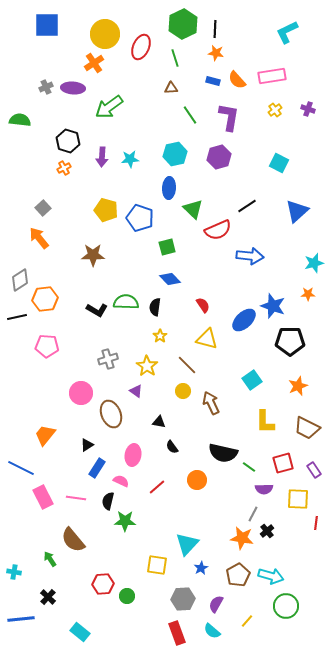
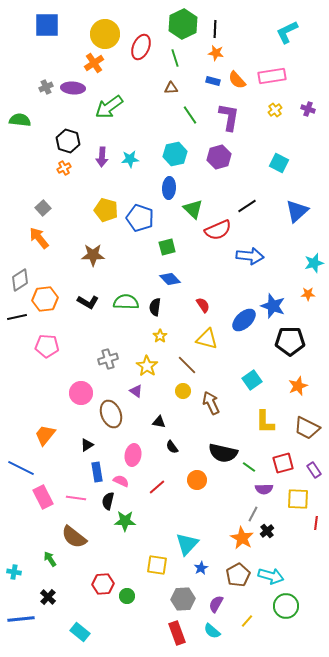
black L-shape at (97, 310): moved 9 px left, 8 px up
blue rectangle at (97, 468): moved 4 px down; rotated 42 degrees counterclockwise
orange star at (242, 538): rotated 20 degrees clockwise
brown semicircle at (73, 540): moved 1 px right, 3 px up; rotated 12 degrees counterclockwise
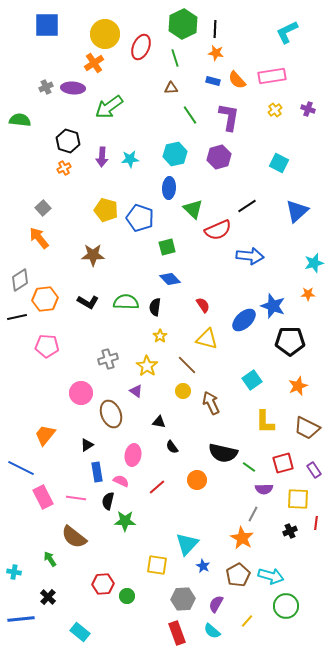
black cross at (267, 531): moved 23 px right; rotated 16 degrees clockwise
blue star at (201, 568): moved 2 px right, 2 px up; rotated 16 degrees counterclockwise
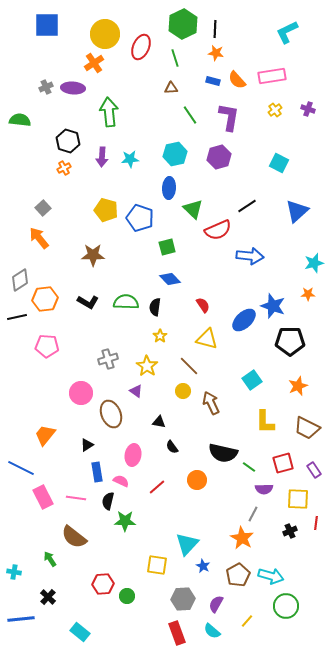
green arrow at (109, 107): moved 5 px down; rotated 120 degrees clockwise
brown line at (187, 365): moved 2 px right, 1 px down
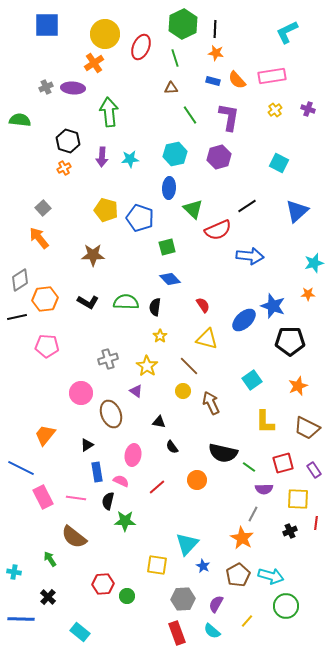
blue line at (21, 619): rotated 8 degrees clockwise
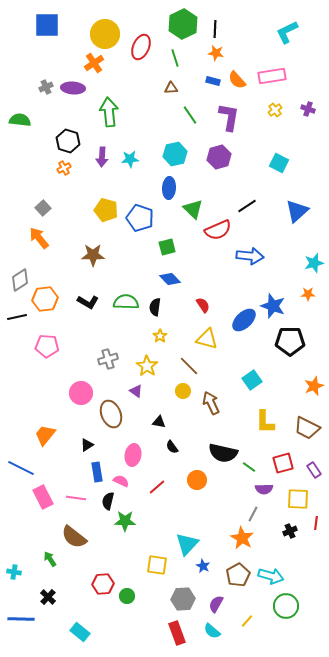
orange star at (298, 386): moved 16 px right
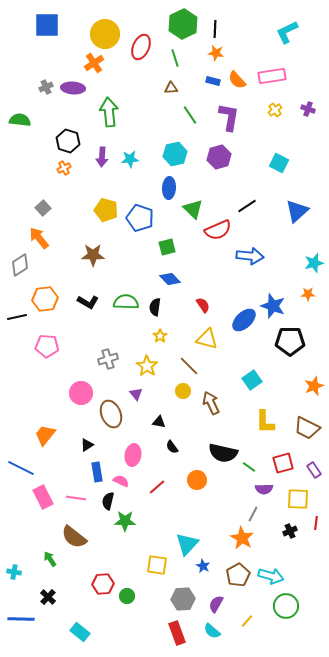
gray diamond at (20, 280): moved 15 px up
purple triangle at (136, 391): moved 3 px down; rotated 16 degrees clockwise
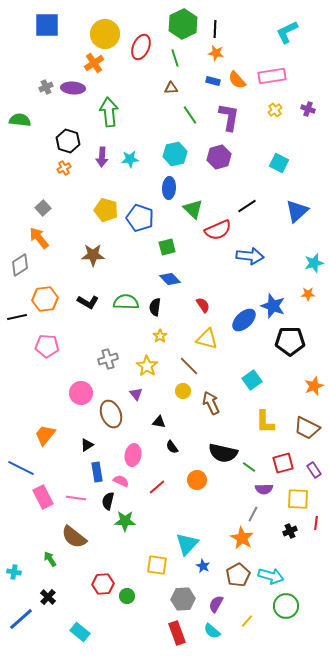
blue line at (21, 619): rotated 44 degrees counterclockwise
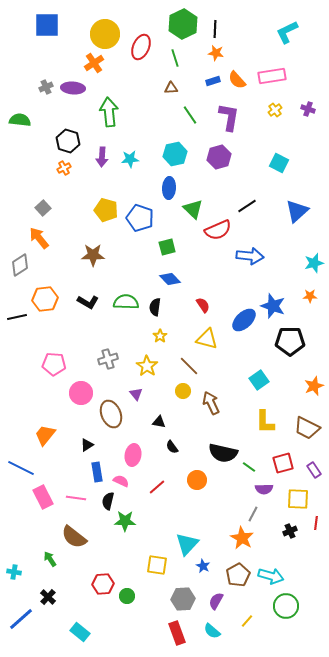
blue rectangle at (213, 81): rotated 32 degrees counterclockwise
orange star at (308, 294): moved 2 px right, 2 px down
pink pentagon at (47, 346): moved 7 px right, 18 px down
cyan square at (252, 380): moved 7 px right
purple semicircle at (216, 604): moved 3 px up
